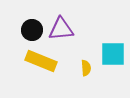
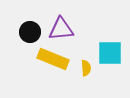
black circle: moved 2 px left, 2 px down
cyan square: moved 3 px left, 1 px up
yellow rectangle: moved 12 px right, 2 px up
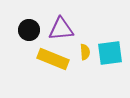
black circle: moved 1 px left, 2 px up
cyan square: rotated 8 degrees counterclockwise
yellow semicircle: moved 1 px left, 16 px up
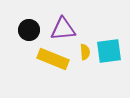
purple triangle: moved 2 px right
cyan square: moved 1 px left, 2 px up
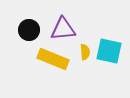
cyan square: rotated 20 degrees clockwise
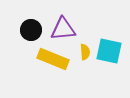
black circle: moved 2 px right
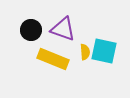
purple triangle: rotated 24 degrees clockwise
cyan square: moved 5 px left
